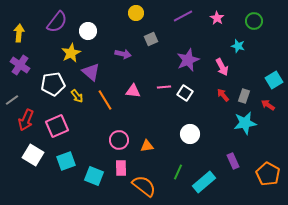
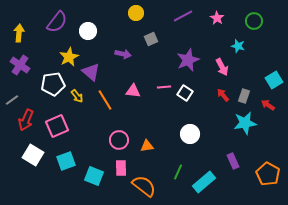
yellow star at (71, 53): moved 2 px left, 4 px down
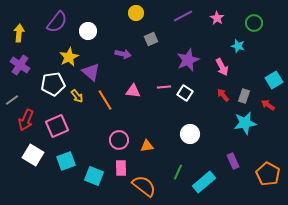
green circle at (254, 21): moved 2 px down
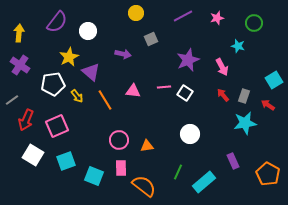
pink star at (217, 18): rotated 24 degrees clockwise
